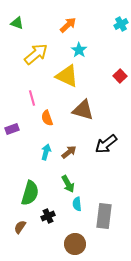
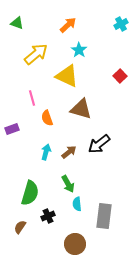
brown triangle: moved 2 px left, 1 px up
black arrow: moved 7 px left
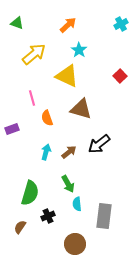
yellow arrow: moved 2 px left
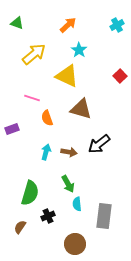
cyan cross: moved 4 px left, 1 px down
pink line: rotated 56 degrees counterclockwise
brown arrow: rotated 49 degrees clockwise
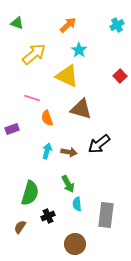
cyan arrow: moved 1 px right, 1 px up
gray rectangle: moved 2 px right, 1 px up
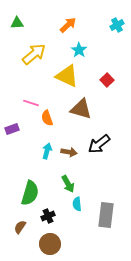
green triangle: rotated 24 degrees counterclockwise
red square: moved 13 px left, 4 px down
pink line: moved 1 px left, 5 px down
brown circle: moved 25 px left
